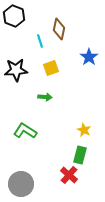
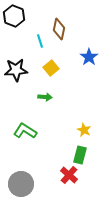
yellow square: rotated 21 degrees counterclockwise
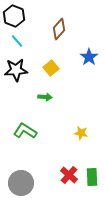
brown diamond: rotated 30 degrees clockwise
cyan line: moved 23 px left; rotated 24 degrees counterclockwise
yellow star: moved 3 px left, 3 px down; rotated 16 degrees counterclockwise
green rectangle: moved 12 px right, 22 px down; rotated 18 degrees counterclockwise
gray circle: moved 1 px up
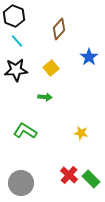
green rectangle: moved 1 px left, 2 px down; rotated 42 degrees counterclockwise
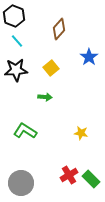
red cross: rotated 18 degrees clockwise
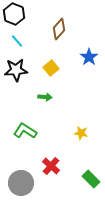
black hexagon: moved 2 px up
red cross: moved 18 px left, 9 px up; rotated 18 degrees counterclockwise
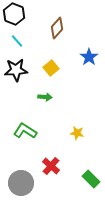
brown diamond: moved 2 px left, 1 px up
yellow star: moved 4 px left
